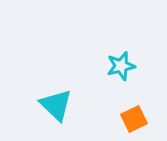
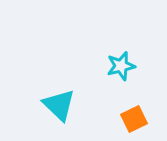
cyan triangle: moved 3 px right
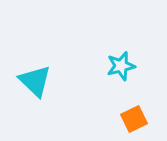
cyan triangle: moved 24 px left, 24 px up
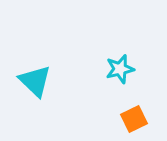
cyan star: moved 1 px left, 3 px down
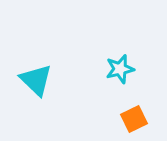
cyan triangle: moved 1 px right, 1 px up
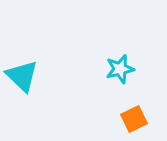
cyan triangle: moved 14 px left, 4 px up
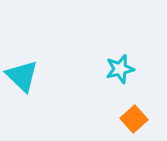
orange square: rotated 16 degrees counterclockwise
